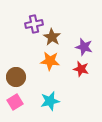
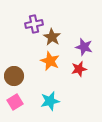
orange star: rotated 18 degrees clockwise
red star: moved 2 px left; rotated 28 degrees counterclockwise
brown circle: moved 2 px left, 1 px up
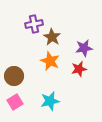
purple star: moved 1 px down; rotated 24 degrees counterclockwise
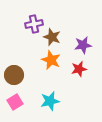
brown star: rotated 12 degrees counterclockwise
purple star: moved 1 px left, 3 px up
orange star: moved 1 px right, 1 px up
brown circle: moved 1 px up
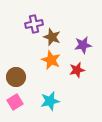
red star: moved 2 px left, 1 px down
brown circle: moved 2 px right, 2 px down
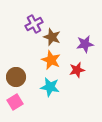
purple cross: rotated 18 degrees counterclockwise
purple star: moved 2 px right, 1 px up
cyan star: moved 14 px up; rotated 24 degrees clockwise
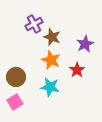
purple star: rotated 18 degrees counterclockwise
red star: rotated 21 degrees counterclockwise
